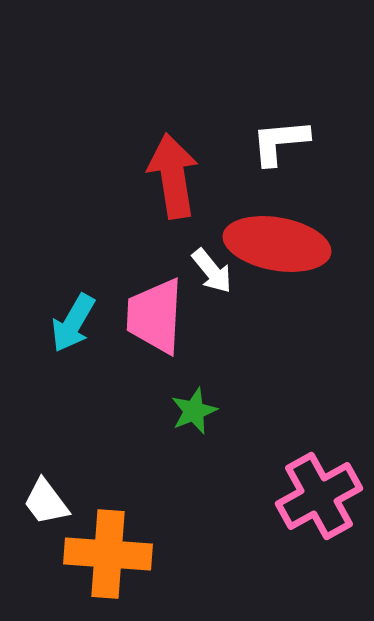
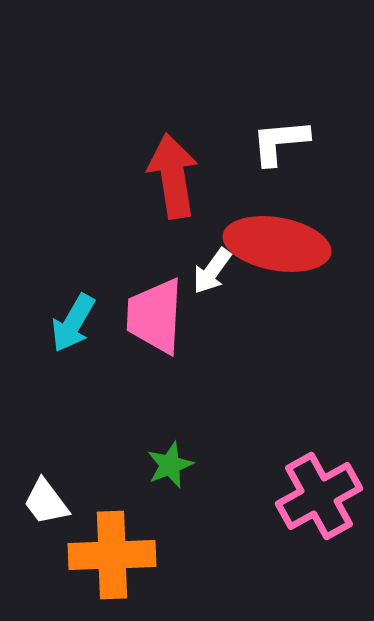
white arrow: rotated 75 degrees clockwise
green star: moved 24 px left, 54 px down
orange cross: moved 4 px right, 1 px down; rotated 6 degrees counterclockwise
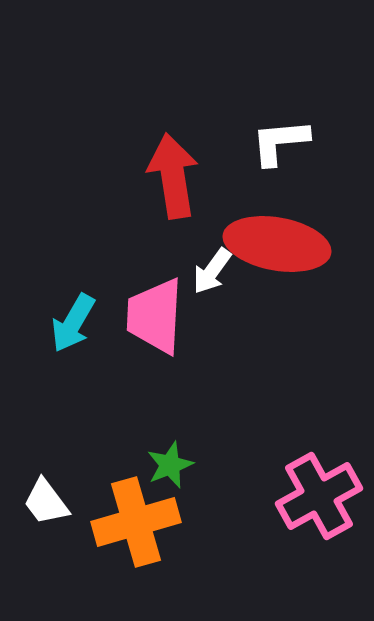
orange cross: moved 24 px right, 33 px up; rotated 14 degrees counterclockwise
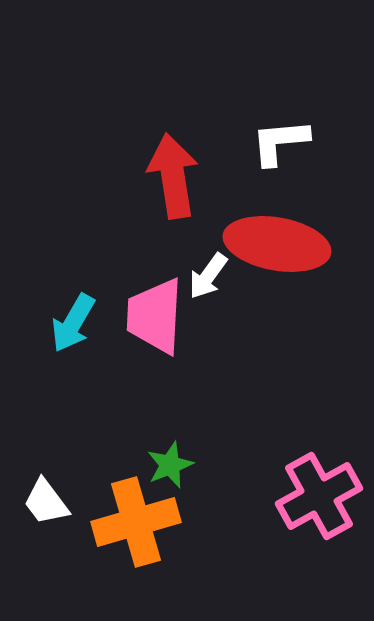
white arrow: moved 4 px left, 5 px down
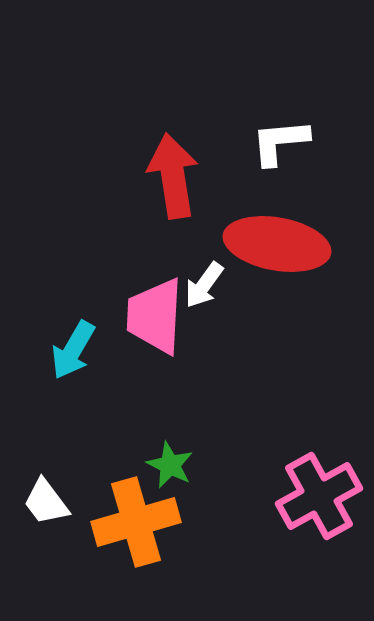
white arrow: moved 4 px left, 9 px down
cyan arrow: moved 27 px down
green star: rotated 24 degrees counterclockwise
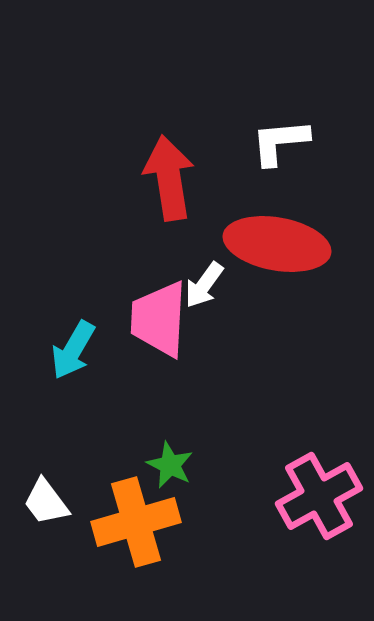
red arrow: moved 4 px left, 2 px down
pink trapezoid: moved 4 px right, 3 px down
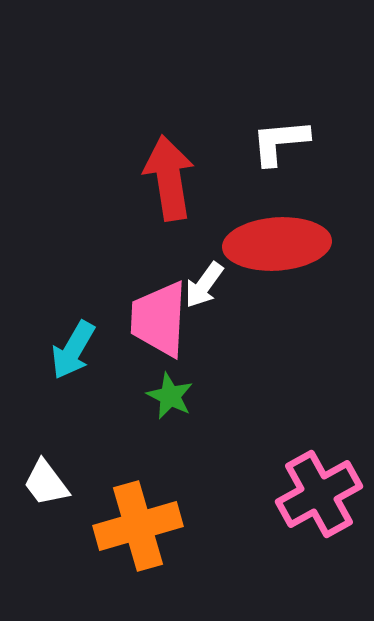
red ellipse: rotated 14 degrees counterclockwise
green star: moved 69 px up
pink cross: moved 2 px up
white trapezoid: moved 19 px up
orange cross: moved 2 px right, 4 px down
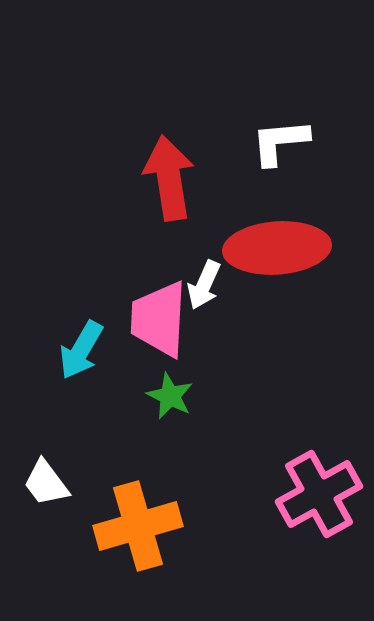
red ellipse: moved 4 px down
white arrow: rotated 12 degrees counterclockwise
cyan arrow: moved 8 px right
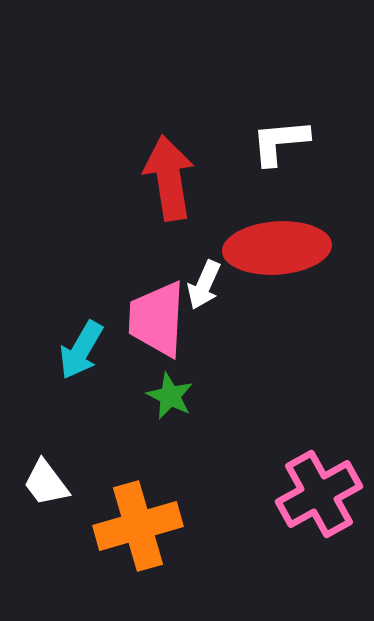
pink trapezoid: moved 2 px left
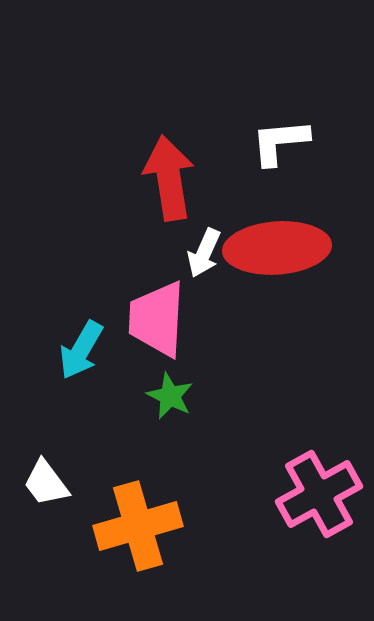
white arrow: moved 32 px up
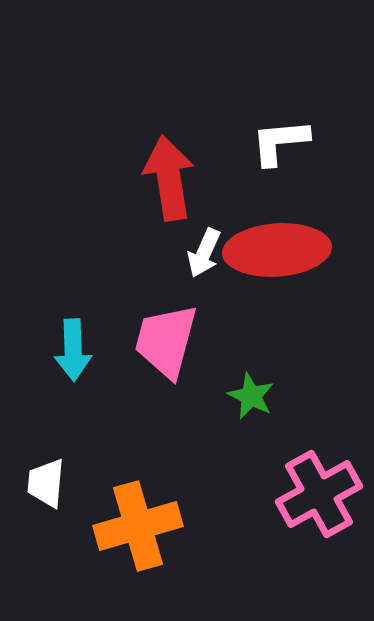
red ellipse: moved 2 px down
pink trapezoid: moved 9 px right, 22 px down; rotated 12 degrees clockwise
cyan arrow: moved 8 px left; rotated 32 degrees counterclockwise
green star: moved 81 px right
white trapezoid: rotated 42 degrees clockwise
